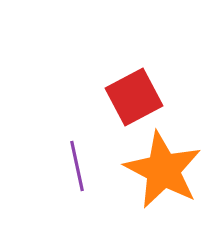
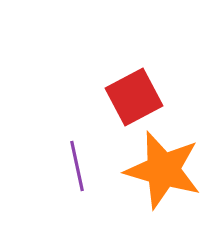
orange star: rotated 12 degrees counterclockwise
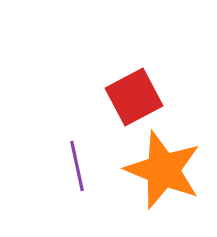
orange star: rotated 6 degrees clockwise
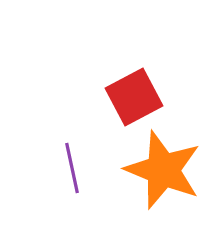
purple line: moved 5 px left, 2 px down
